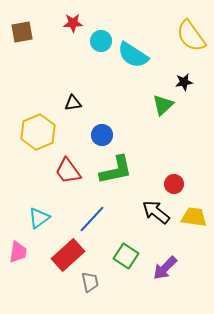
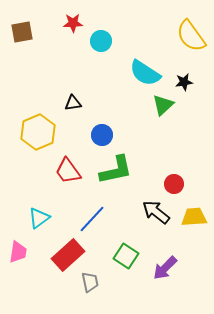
cyan semicircle: moved 12 px right, 18 px down
yellow trapezoid: rotated 12 degrees counterclockwise
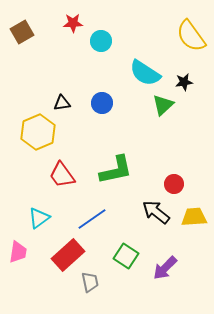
brown square: rotated 20 degrees counterclockwise
black triangle: moved 11 px left
blue circle: moved 32 px up
red trapezoid: moved 6 px left, 4 px down
blue line: rotated 12 degrees clockwise
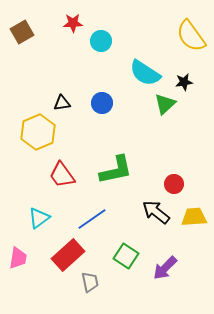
green triangle: moved 2 px right, 1 px up
pink trapezoid: moved 6 px down
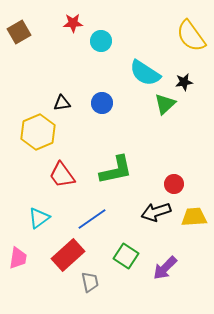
brown square: moved 3 px left
black arrow: rotated 56 degrees counterclockwise
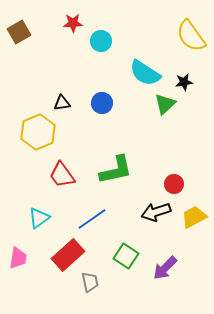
yellow trapezoid: rotated 24 degrees counterclockwise
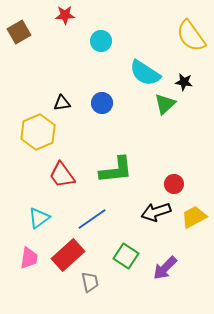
red star: moved 8 px left, 8 px up
black star: rotated 18 degrees clockwise
green L-shape: rotated 6 degrees clockwise
pink trapezoid: moved 11 px right
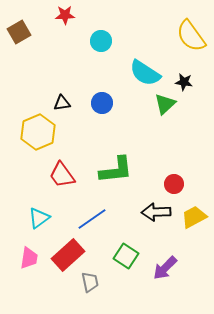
black arrow: rotated 16 degrees clockwise
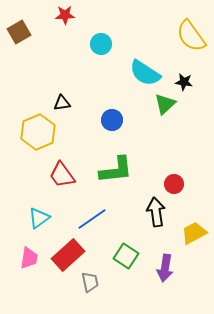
cyan circle: moved 3 px down
blue circle: moved 10 px right, 17 px down
black arrow: rotated 84 degrees clockwise
yellow trapezoid: moved 16 px down
purple arrow: rotated 36 degrees counterclockwise
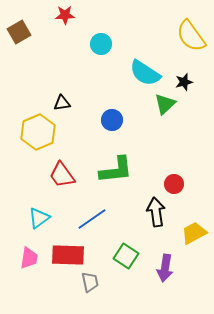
black star: rotated 24 degrees counterclockwise
red rectangle: rotated 44 degrees clockwise
